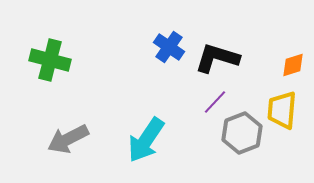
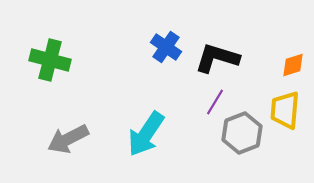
blue cross: moved 3 px left
purple line: rotated 12 degrees counterclockwise
yellow trapezoid: moved 3 px right
cyan arrow: moved 6 px up
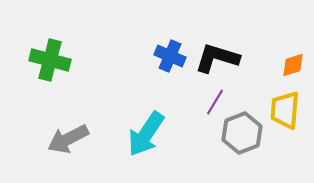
blue cross: moved 4 px right, 9 px down; rotated 12 degrees counterclockwise
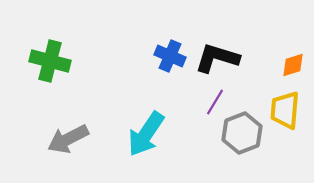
green cross: moved 1 px down
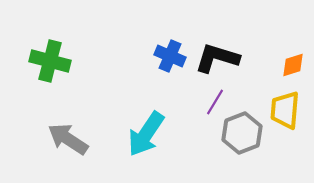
gray arrow: rotated 60 degrees clockwise
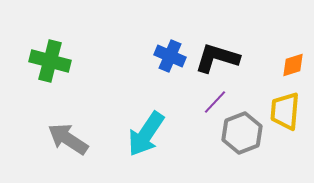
purple line: rotated 12 degrees clockwise
yellow trapezoid: moved 1 px down
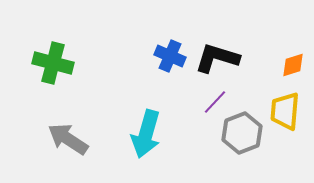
green cross: moved 3 px right, 2 px down
cyan arrow: rotated 18 degrees counterclockwise
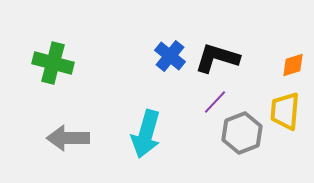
blue cross: rotated 16 degrees clockwise
gray arrow: moved 1 px up; rotated 33 degrees counterclockwise
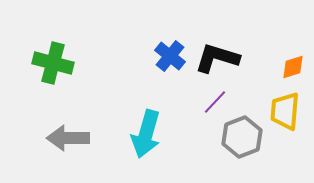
orange diamond: moved 2 px down
gray hexagon: moved 4 px down
